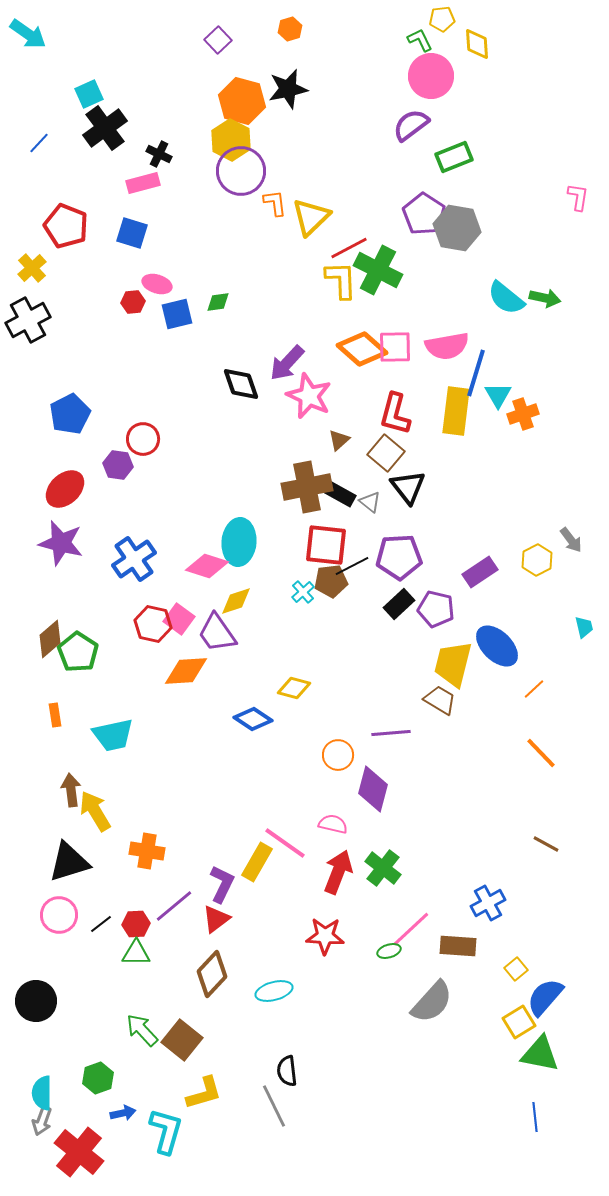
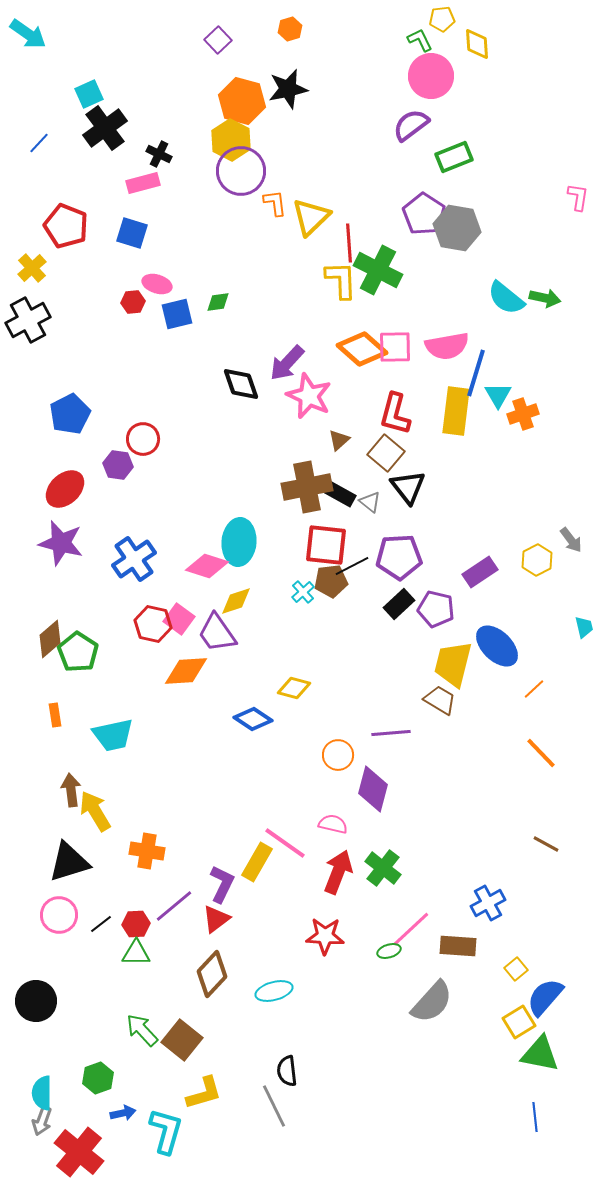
red line at (349, 248): moved 5 px up; rotated 66 degrees counterclockwise
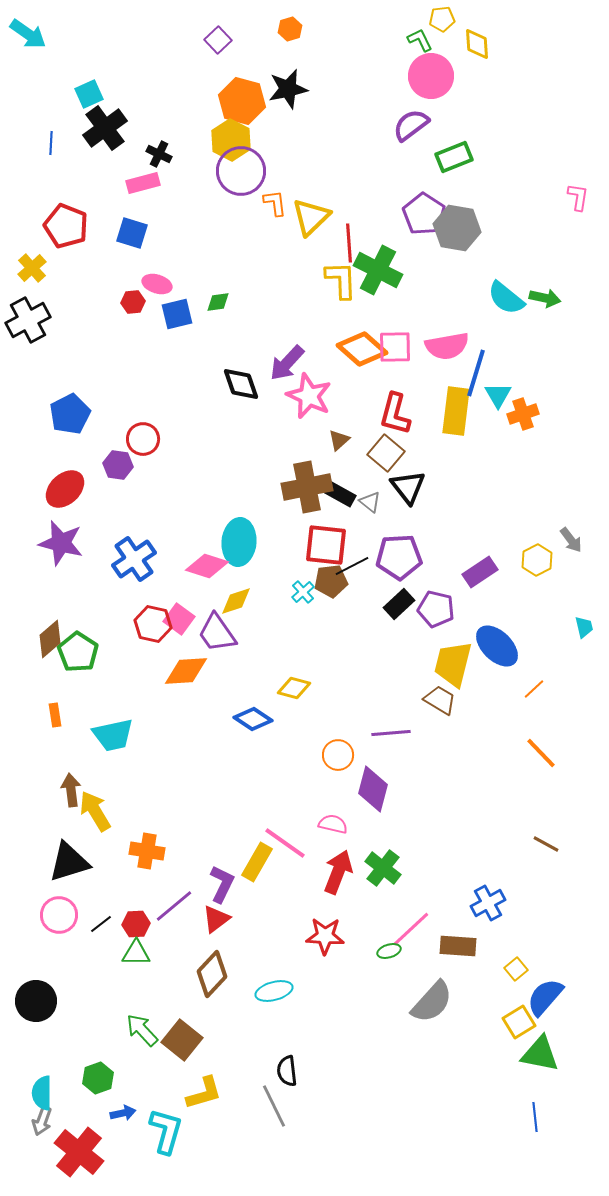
blue line at (39, 143): moved 12 px right; rotated 40 degrees counterclockwise
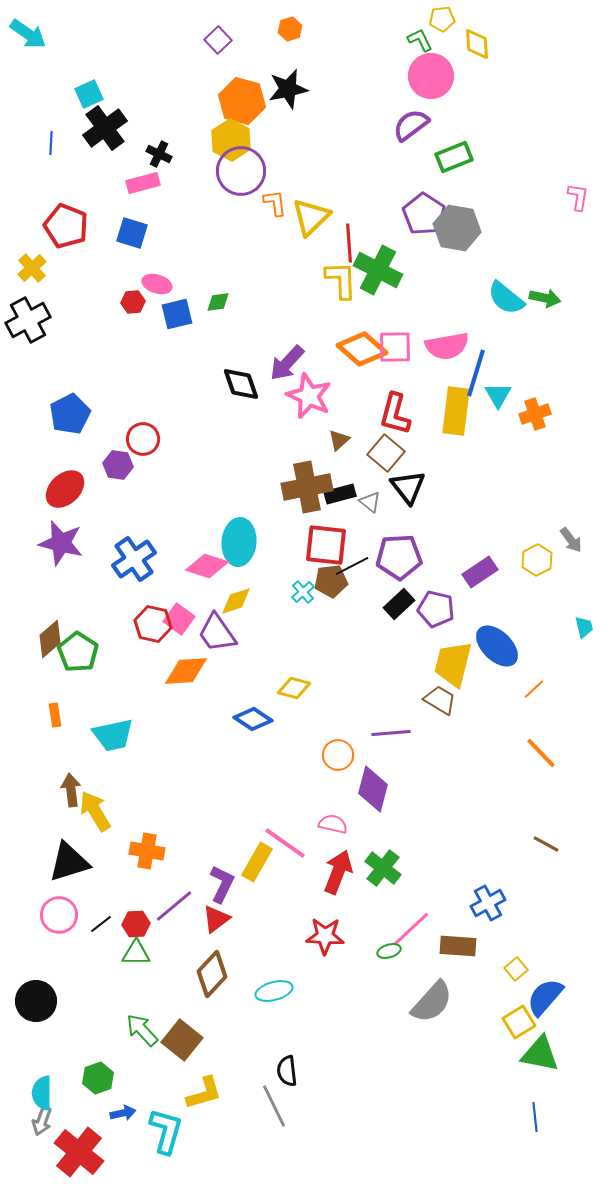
orange cross at (523, 414): moved 12 px right
black rectangle at (340, 494): rotated 44 degrees counterclockwise
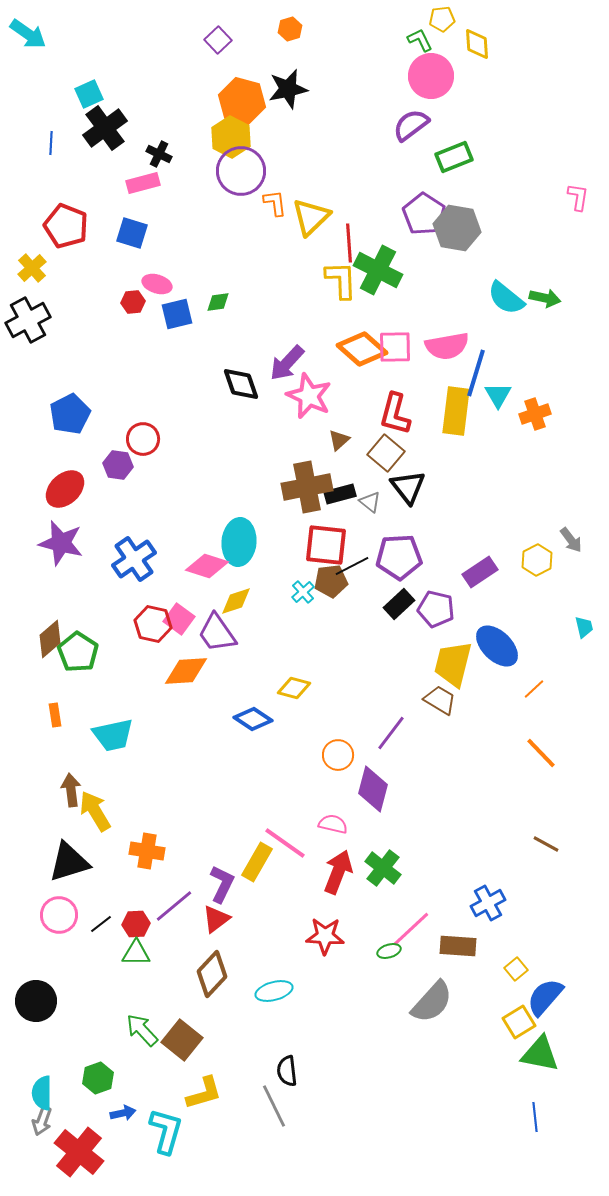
yellow hexagon at (231, 140): moved 3 px up
purple line at (391, 733): rotated 48 degrees counterclockwise
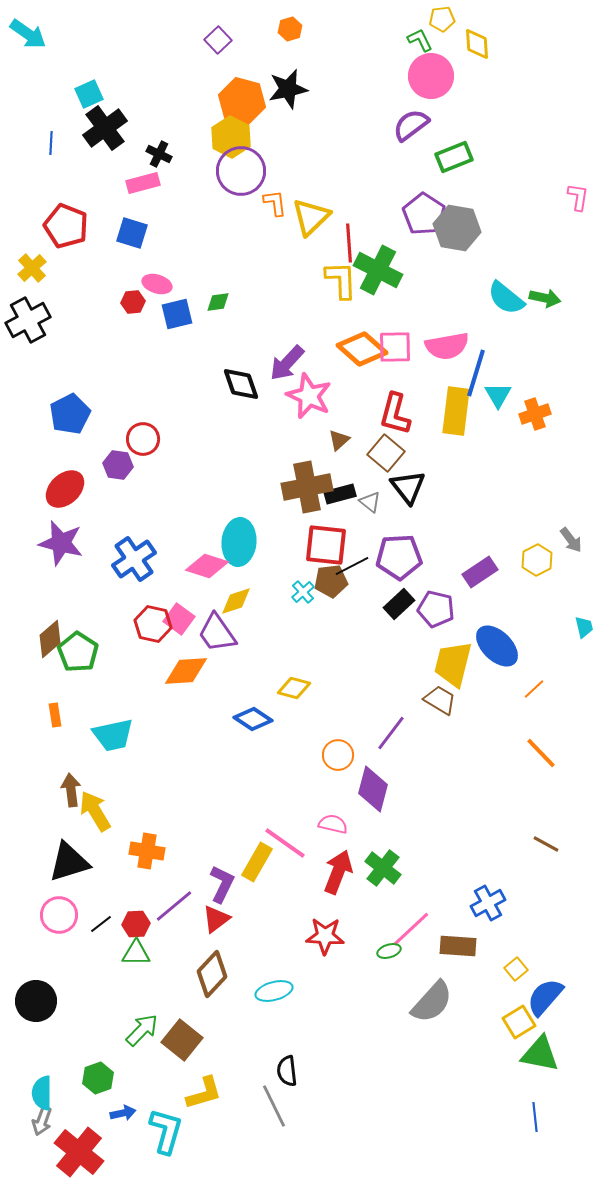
green arrow at (142, 1030): rotated 87 degrees clockwise
